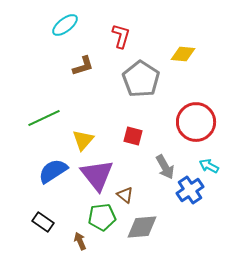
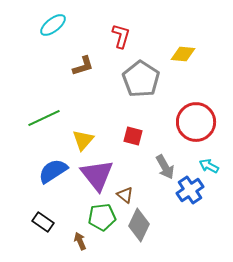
cyan ellipse: moved 12 px left
gray diamond: moved 3 px left, 2 px up; rotated 60 degrees counterclockwise
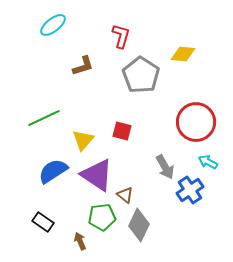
gray pentagon: moved 4 px up
red square: moved 11 px left, 5 px up
cyan arrow: moved 1 px left, 4 px up
purple triangle: rotated 18 degrees counterclockwise
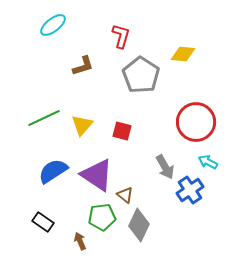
yellow triangle: moved 1 px left, 15 px up
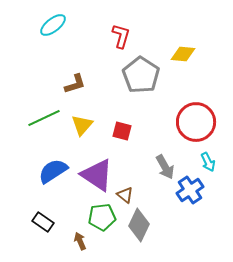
brown L-shape: moved 8 px left, 18 px down
cyan arrow: rotated 144 degrees counterclockwise
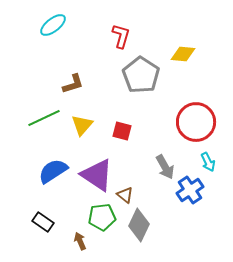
brown L-shape: moved 2 px left
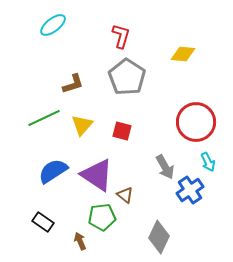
gray pentagon: moved 14 px left, 2 px down
gray diamond: moved 20 px right, 12 px down
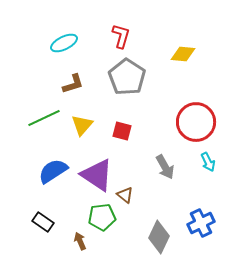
cyan ellipse: moved 11 px right, 18 px down; rotated 12 degrees clockwise
blue cross: moved 11 px right, 33 px down; rotated 8 degrees clockwise
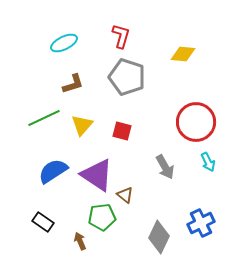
gray pentagon: rotated 15 degrees counterclockwise
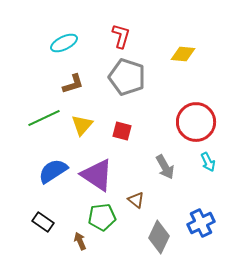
brown triangle: moved 11 px right, 5 px down
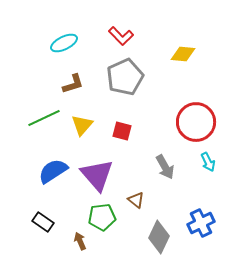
red L-shape: rotated 120 degrees clockwise
gray pentagon: moved 2 px left; rotated 30 degrees clockwise
purple triangle: rotated 15 degrees clockwise
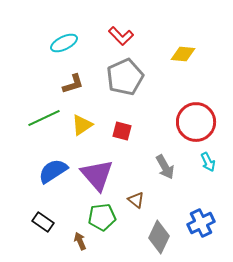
yellow triangle: rotated 15 degrees clockwise
